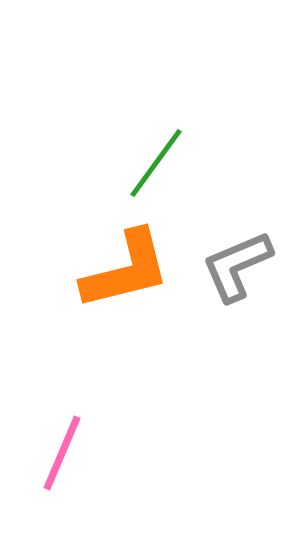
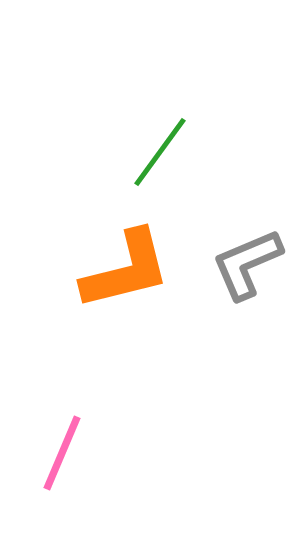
green line: moved 4 px right, 11 px up
gray L-shape: moved 10 px right, 2 px up
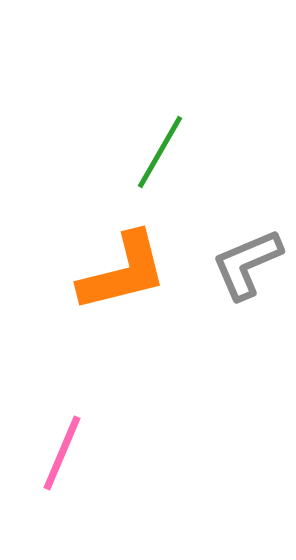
green line: rotated 6 degrees counterclockwise
orange L-shape: moved 3 px left, 2 px down
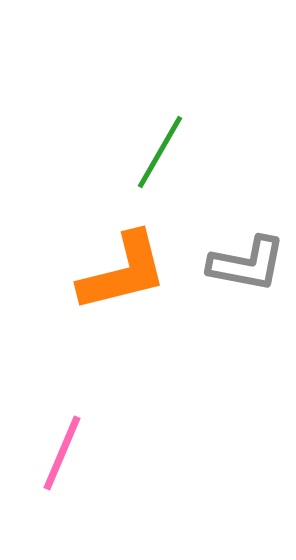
gray L-shape: rotated 146 degrees counterclockwise
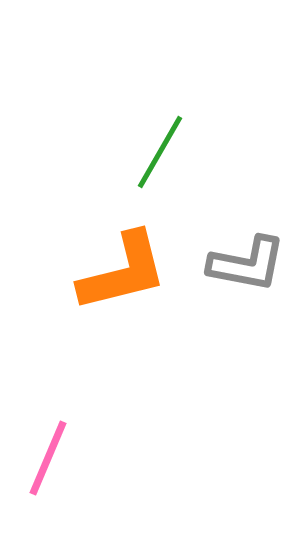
pink line: moved 14 px left, 5 px down
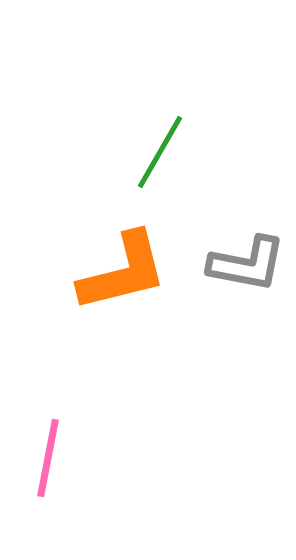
pink line: rotated 12 degrees counterclockwise
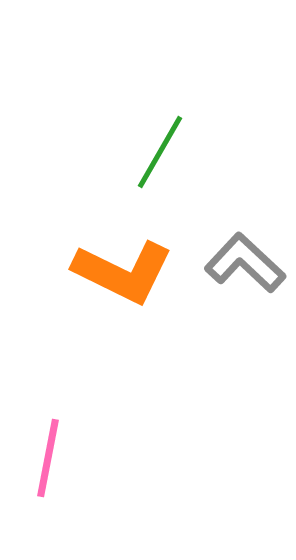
gray L-shape: moved 2 px left, 1 px up; rotated 148 degrees counterclockwise
orange L-shape: rotated 40 degrees clockwise
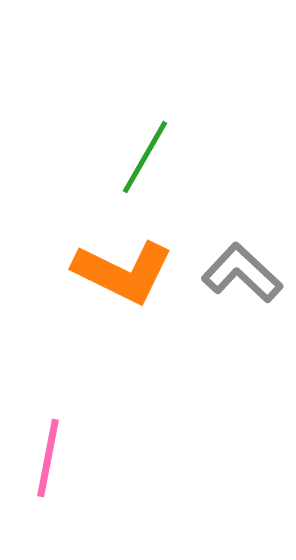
green line: moved 15 px left, 5 px down
gray L-shape: moved 3 px left, 10 px down
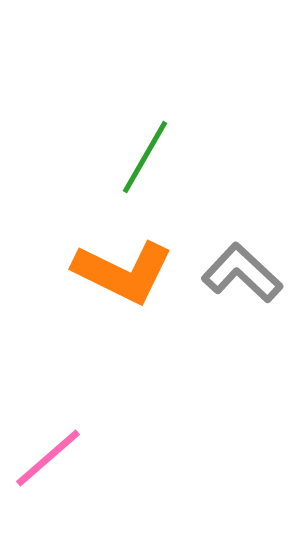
pink line: rotated 38 degrees clockwise
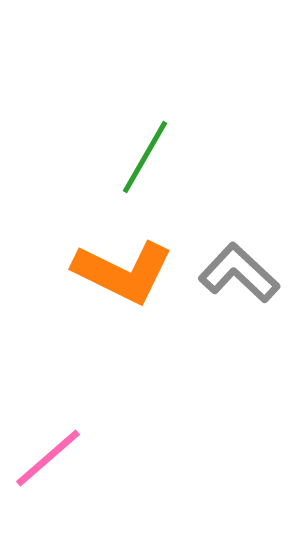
gray L-shape: moved 3 px left
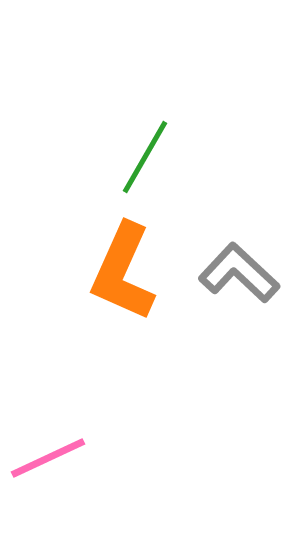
orange L-shape: rotated 88 degrees clockwise
pink line: rotated 16 degrees clockwise
